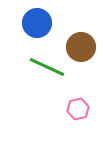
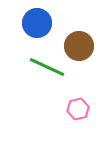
brown circle: moved 2 px left, 1 px up
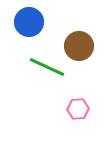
blue circle: moved 8 px left, 1 px up
pink hexagon: rotated 10 degrees clockwise
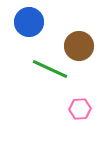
green line: moved 3 px right, 2 px down
pink hexagon: moved 2 px right
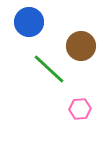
brown circle: moved 2 px right
green line: moved 1 px left; rotated 18 degrees clockwise
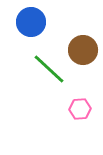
blue circle: moved 2 px right
brown circle: moved 2 px right, 4 px down
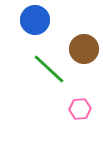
blue circle: moved 4 px right, 2 px up
brown circle: moved 1 px right, 1 px up
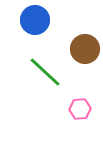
brown circle: moved 1 px right
green line: moved 4 px left, 3 px down
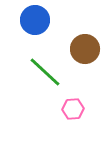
pink hexagon: moved 7 px left
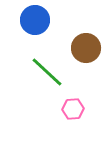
brown circle: moved 1 px right, 1 px up
green line: moved 2 px right
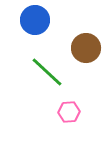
pink hexagon: moved 4 px left, 3 px down
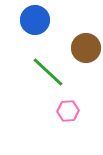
green line: moved 1 px right
pink hexagon: moved 1 px left, 1 px up
